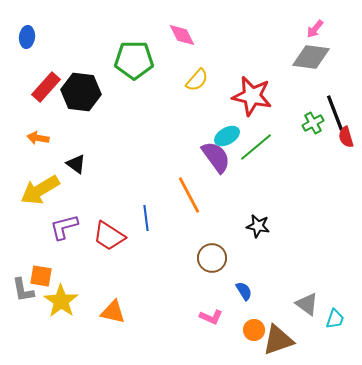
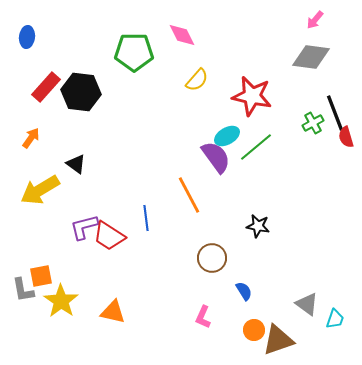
pink arrow: moved 9 px up
green pentagon: moved 8 px up
orange arrow: moved 7 px left; rotated 115 degrees clockwise
purple L-shape: moved 20 px right
orange square: rotated 20 degrees counterclockwise
pink L-shape: moved 8 px left; rotated 90 degrees clockwise
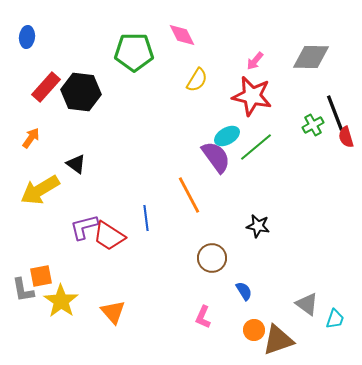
pink arrow: moved 60 px left, 41 px down
gray diamond: rotated 6 degrees counterclockwise
yellow semicircle: rotated 10 degrees counterclockwise
green cross: moved 2 px down
orange triangle: rotated 36 degrees clockwise
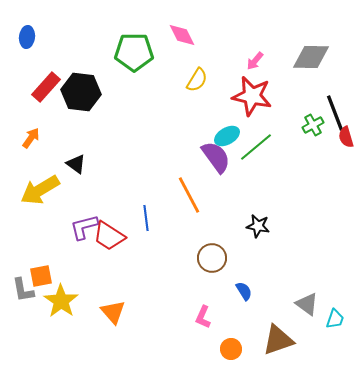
orange circle: moved 23 px left, 19 px down
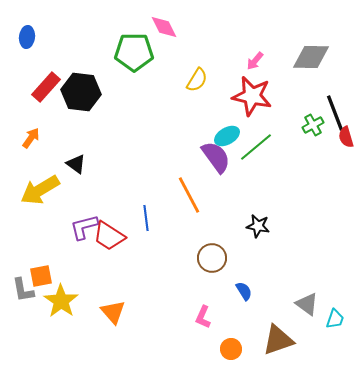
pink diamond: moved 18 px left, 8 px up
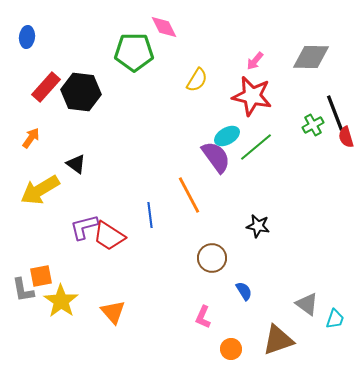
blue line: moved 4 px right, 3 px up
